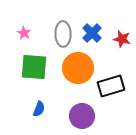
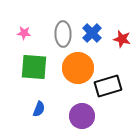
pink star: rotated 24 degrees counterclockwise
black rectangle: moved 3 px left
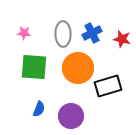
blue cross: rotated 18 degrees clockwise
purple circle: moved 11 px left
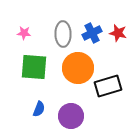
red star: moved 4 px left, 6 px up
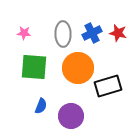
blue semicircle: moved 2 px right, 3 px up
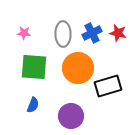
blue semicircle: moved 8 px left, 1 px up
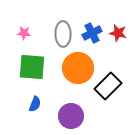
green square: moved 2 px left
black rectangle: rotated 28 degrees counterclockwise
blue semicircle: moved 2 px right, 1 px up
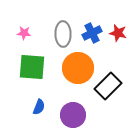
blue semicircle: moved 4 px right, 3 px down
purple circle: moved 2 px right, 1 px up
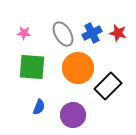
gray ellipse: rotated 30 degrees counterclockwise
